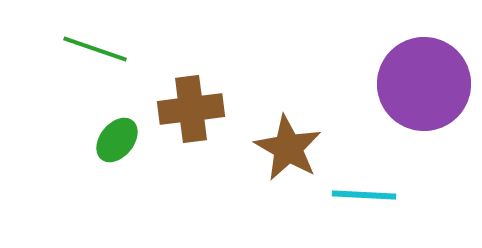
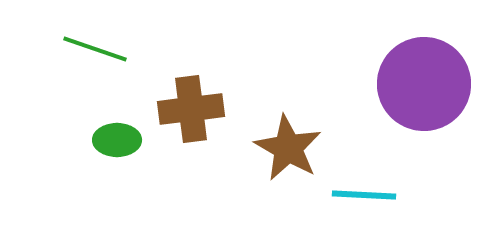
green ellipse: rotated 51 degrees clockwise
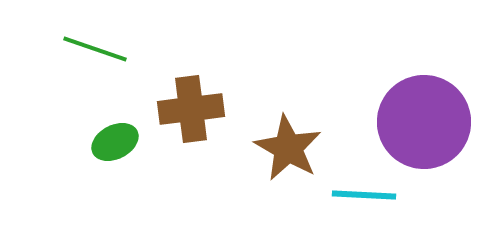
purple circle: moved 38 px down
green ellipse: moved 2 px left, 2 px down; rotated 27 degrees counterclockwise
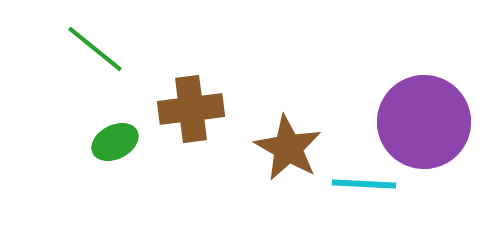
green line: rotated 20 degrees clockwise
cyan line: moved 11 px up
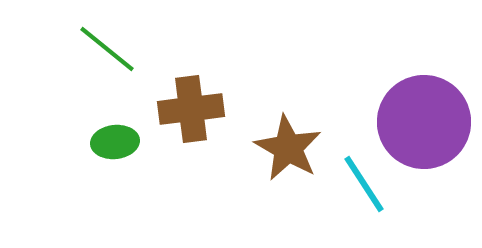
green line: moved 12 px right
green ellipse: rotated 21 degrees clockwise
cyan line: rotated 54 degrees clockwise
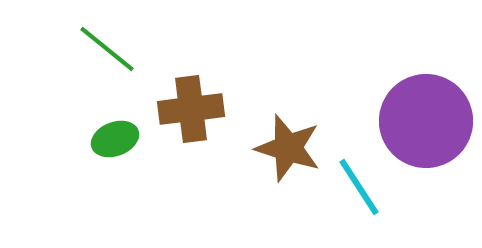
purple circle: moved 2 px right, 1 px up
green ellipse: moved 3 px up; rotated 15 degrees counterclockwise
brown star: rotated 12 degrees counterclockwise
cyan line: moved 5 px left, 3 px down
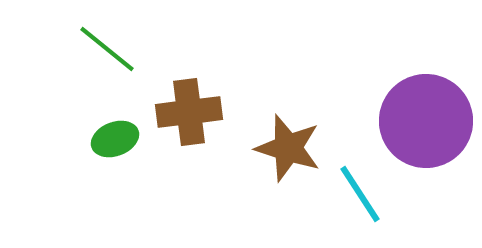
brown cross: moved 2 px left, 3 px down
cyan line: moved 1 px right, 7 px down
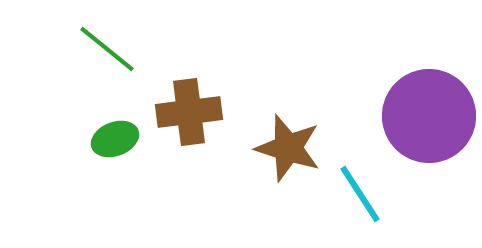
purple circle: moved 3 px right, 5 px up
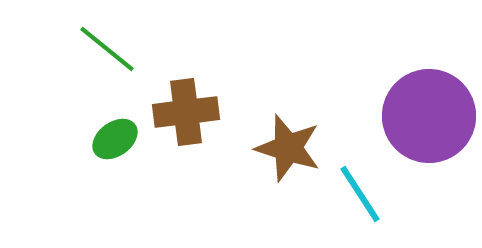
brown cross: moved 3 px left
green ellipse: rotated 15 degrees counterclockwise
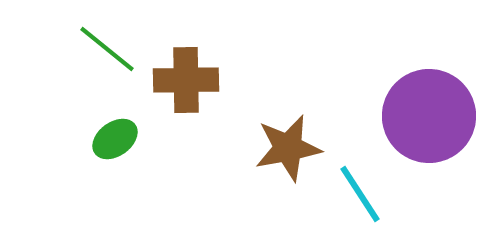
brown cross: moved 32 px up; rotated 6 degrees clockwise
brown star: rotated 28 degrees counterclockwise
